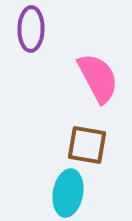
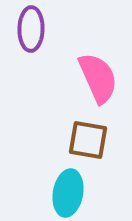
pink semicircle: rotated 4 degrees clockwise
brown square: moved 1 px right, 5 px up
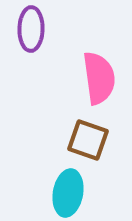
pink semicircle: moved 1 px right; rotated 16 degrees clockwise
brown square: rotated 9 degrees clockwise
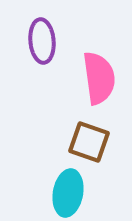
purple ellipse: moved 11 px right, 12 px down; rotated 6 degrees counterclockwise
brown square: moved 1 px right, 2 px down
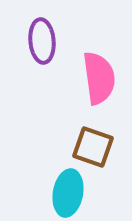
brown square: moved 4 px right, 5 px down
